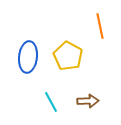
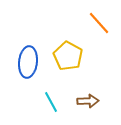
orange line: moved 1 px left, 3 px up; rotated 30 degrees counterclockwise
blue ellipse: moved 5 px down
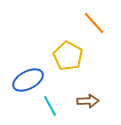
orange line: moved 5 px left
blue ellipse: moved 18 px down; rotated 56 degrees clockwise
cyan line: moved 1 px left, 4 px down
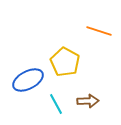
orange line: moved 5 px right, 8 px down; rotated 30 degrees counterclockwise
yellow pentagon: moved 3 px left, 6 px down
cyan line: moved 6 px right, 2 px up
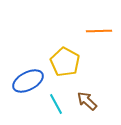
orange line: rotated 20 degrees counterclockwise
blue ellipse: moved 1 px down
brown arrow: moved 1 px left; rotated 135 degrees counterclockwise
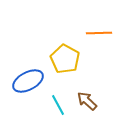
orange line: moved 2 px down
yellow pentagon: moved 3 px up
cyan line: moved 2 px right, 1 px down
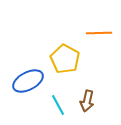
brown arrow: rotated 120 degrees counterclockwise
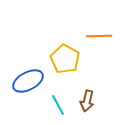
orange line: moved 3 px down
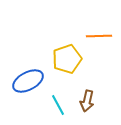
yellow pentagon: moved 2 px right; rotated 24 degrees clockwise
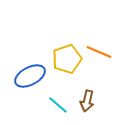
orange line: moved 16 px down; rotated 25 degrees clockwise
blue ellipse: moved 2 px right, 5 px up
cyan line: rotated 20 degrees counterclockwise
